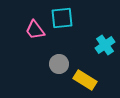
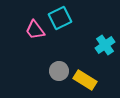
cyan square: moved 2 px left; rotated 20 degrees counterclockwise
gray circle: moved 7 px down
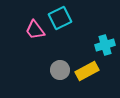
cyan cross: rotated 18 degrees clockwise
gray circle: moved 1 px right, 1 px up
yellow rectangle: moved 2 px right, 9 px up; rotated 60 degrees counterclockwise
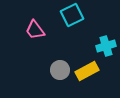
cyan square: moved 12 px right, 3 px up
cyan cross: moved 1 px right, 1 px down
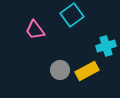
cyan square: rotated 10 degrees counterclockwise
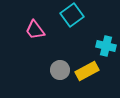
cyan cross: rotated 30 degrees clockwise
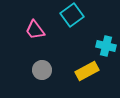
gray circle: moved 18 px left
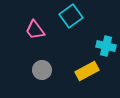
cyan square: moved 1 px left, 1 px down
